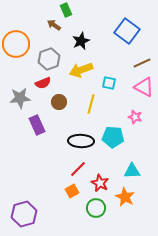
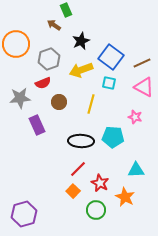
blue square: moved 16 px left, 26 px down
cyan triangle: moved 4 px right, 1 px up
orange square: moved 1 px right; rotated 16 degrees counterclockwise
green circle: moved 2 px down
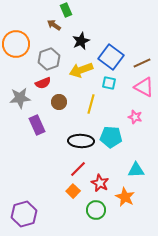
cyan pentagon: moved 2 px left
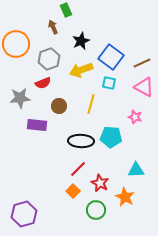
brown arrow: moved 1 px left, 2 px down; rotated 32 degrees clockwise
brown circle: moved 4 px down
purple rectangle: rotated 60 degrees counterclockwise
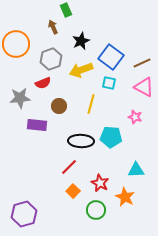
gray hexagon: moved 2 px right
red line: moved 9 px left, 2 px up
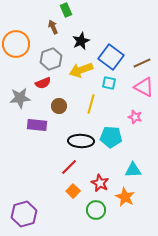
cyan triangle: moved 3 px left
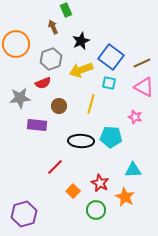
red line: moved 14 px left
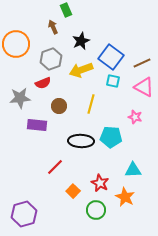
cyan square: moved 4 px right, 2 px up
